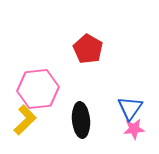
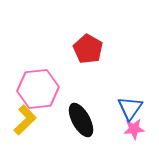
black ellipse: rotated 24 degrees counterclockwise
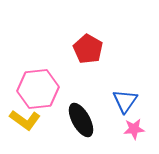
blue triangle: moved 5 px left, 7 px up
yellow L-shape: rotated 80 degrees clockwise
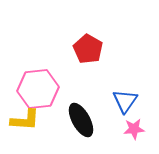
yellow L-shape: rotated 32 degrees counterclockwise
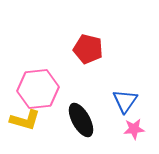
red pentagon: rotated 16 degrees counterclockwise
yellow L-shape: rotated 12 degrees clockwise
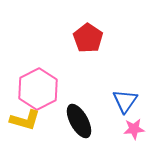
red pentagon: moved 11 px up; rotated 20 degrees clockwise
pink hexagon: rotated 21 degrees counterclockwise
black ellipse: moved 2 px left, 1 px down
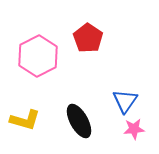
pink hexagon: moved 33 px up
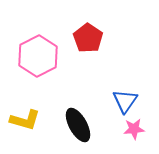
black ellipse: moved 1 px left, 4 px down
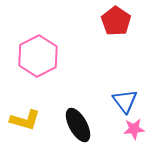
red pentagon: moved 28 px right, 17 px up
blue triangle: rotated 12 degrees counterclockwise
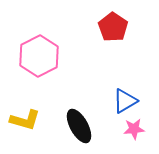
red pentagon: moved 3 px left, 6 px down
pink hexagon: moved 1 px right
blue triangle: rotated 36 degrees clockwise
black ellipse: moved 1 px right, 1 px down
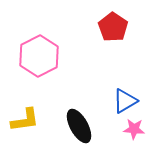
yellow L-shape: rotated 24 degrees counterclockwise
pink star: rotated 10 degrees clockwise
